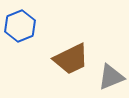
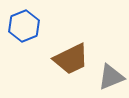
blue hexagon: moved 4 px right
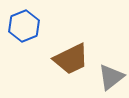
gray triangle: rotated 16 degrees counterclockwise
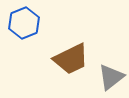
blue hexagon: moved 3 px up
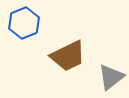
brown trapezoid: moved 3 px left, 3 px up
